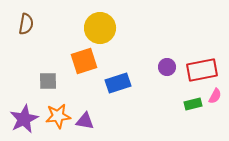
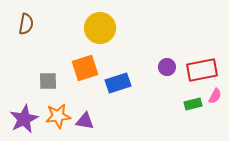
orange square: moved 1 px right, 7 px down
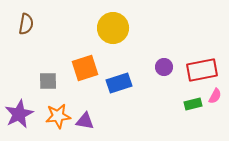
yellow circle: moved 13 px right
purple circle: moved 3 px left
blue rectangle: moved 1 px right
purple star: moved 5 px left, 5 px up
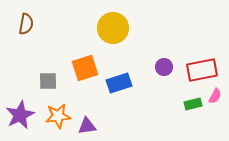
purple star: moved 1 px right, 1 px down
purple triangle: moved 2 px right, 5 px down; rotated 18 degrees counterclockwise
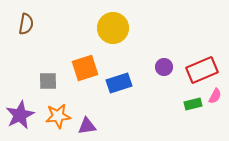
red rectangle: rotated 12 degrees counterclockwise
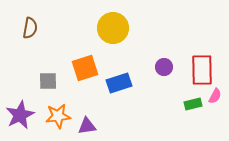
brown semicircle: moved 4 px right, 4 px down
red rectangle: rotated 68 degrees counterclockwise
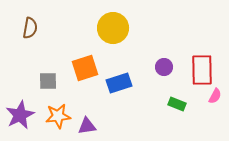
green rectangle: moved 16 px left; rotated 36 degrees clockwise
